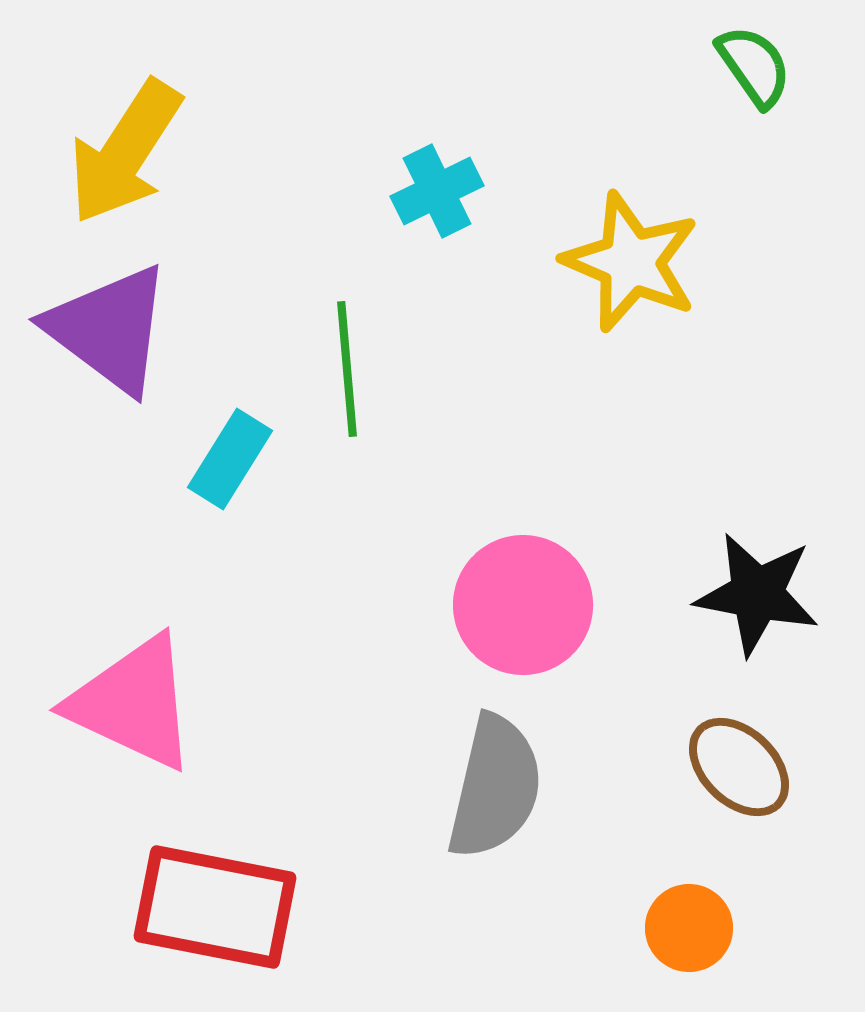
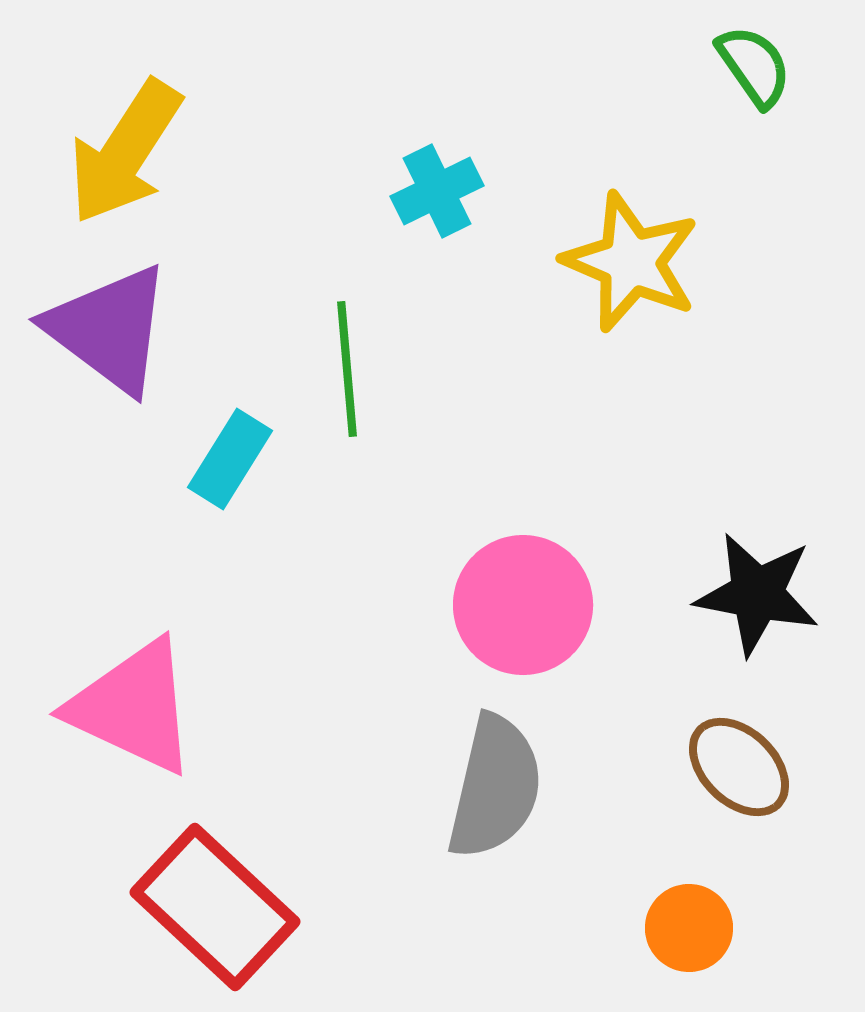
pink triangle: moved 4 px down
red rectangle: rotated 32 degrees clockwise
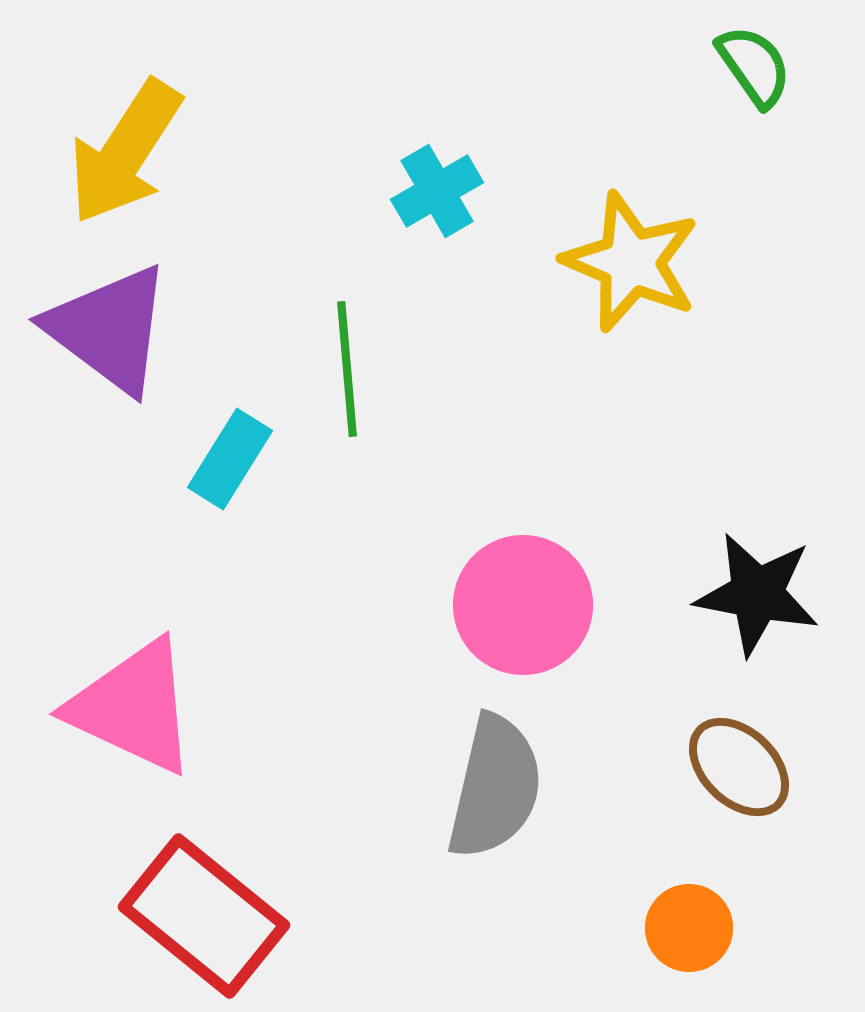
cyan cross: rotated 4 degrees counterclockwise
red rectangle: moved 11 px left, 9 px down; rotated 4 degrees counterclockwise
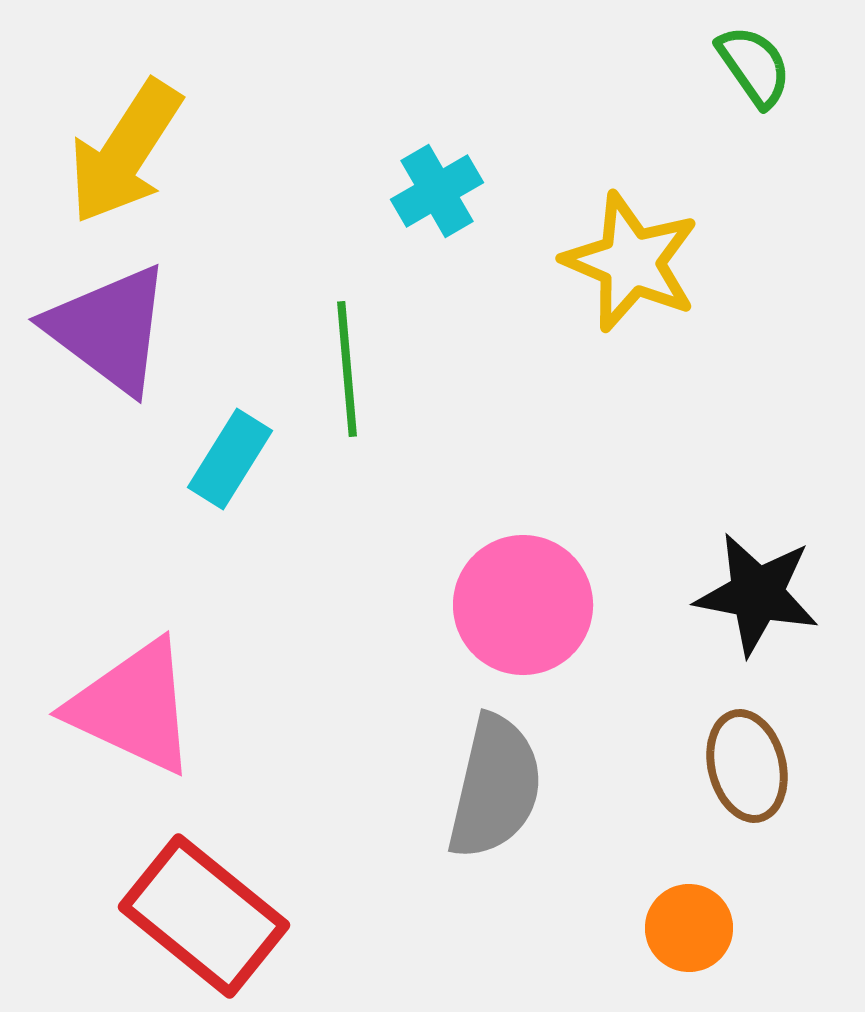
brown ellipse: moved 8 px right, 1 px up; rotated 32 degrees clockwise
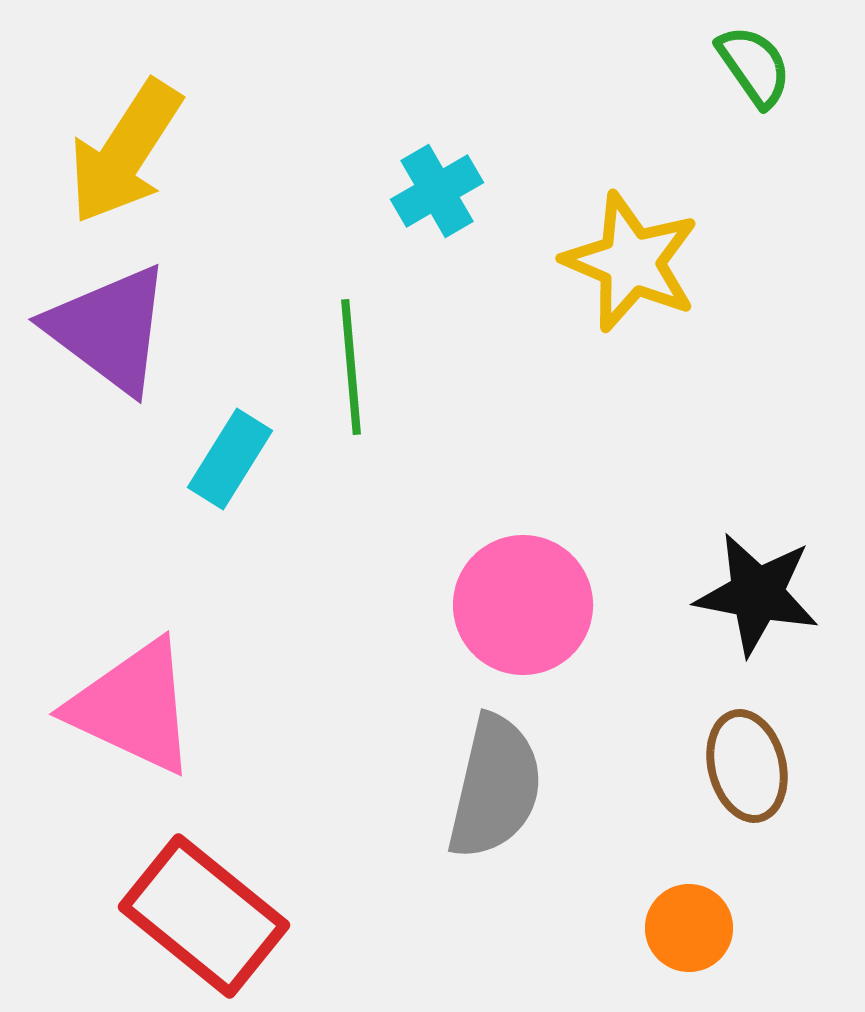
green line: moved 4 px right, 2 px up
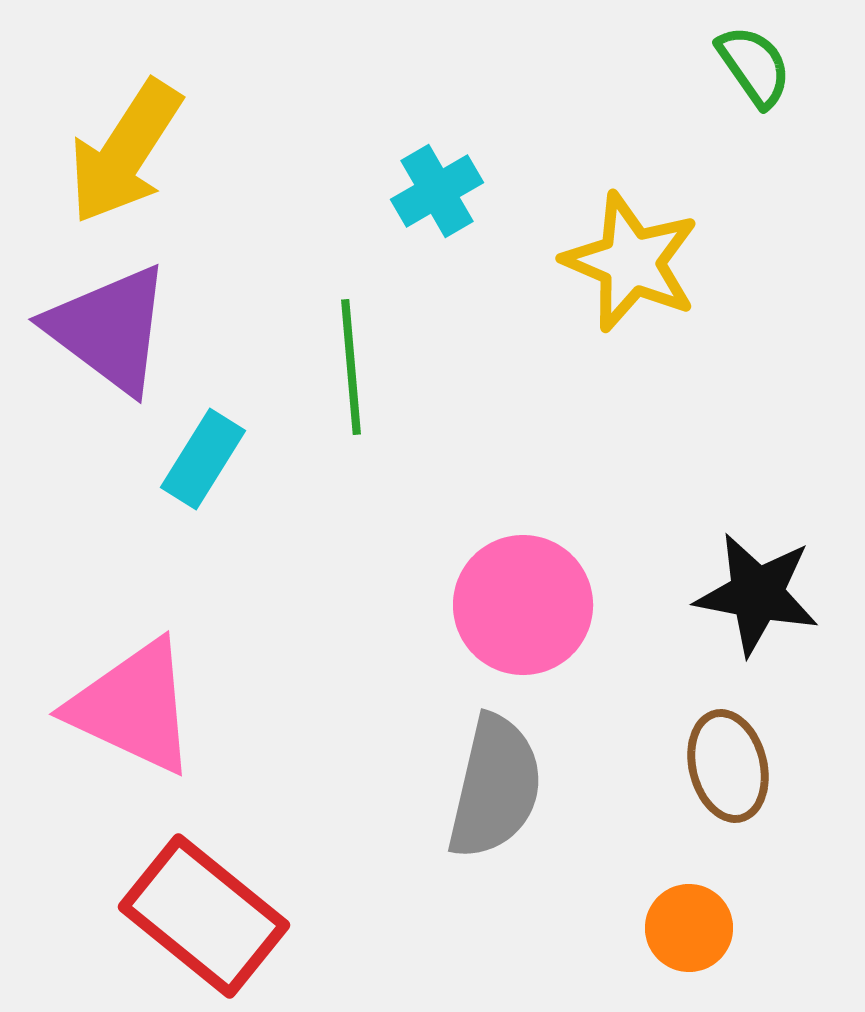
cyan rectangle: moved 27 px left
brown ellipse: moved 19 px left
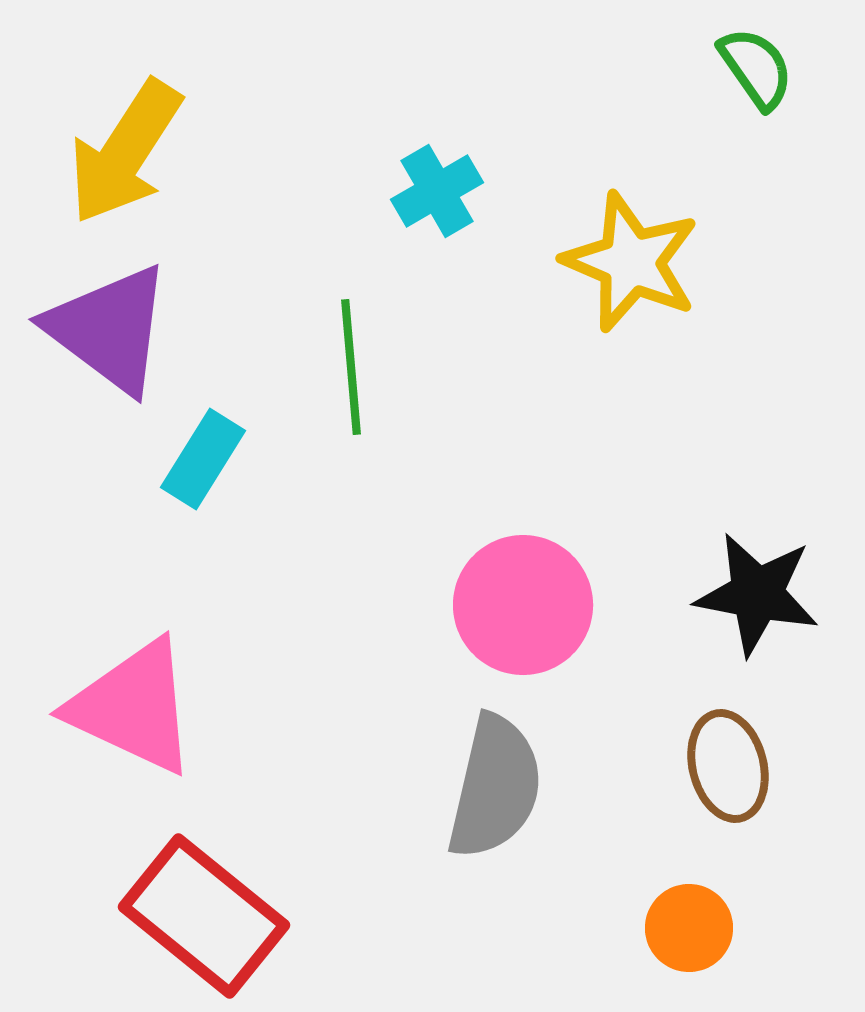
green semicircle: moved 2 px right, 2 px down
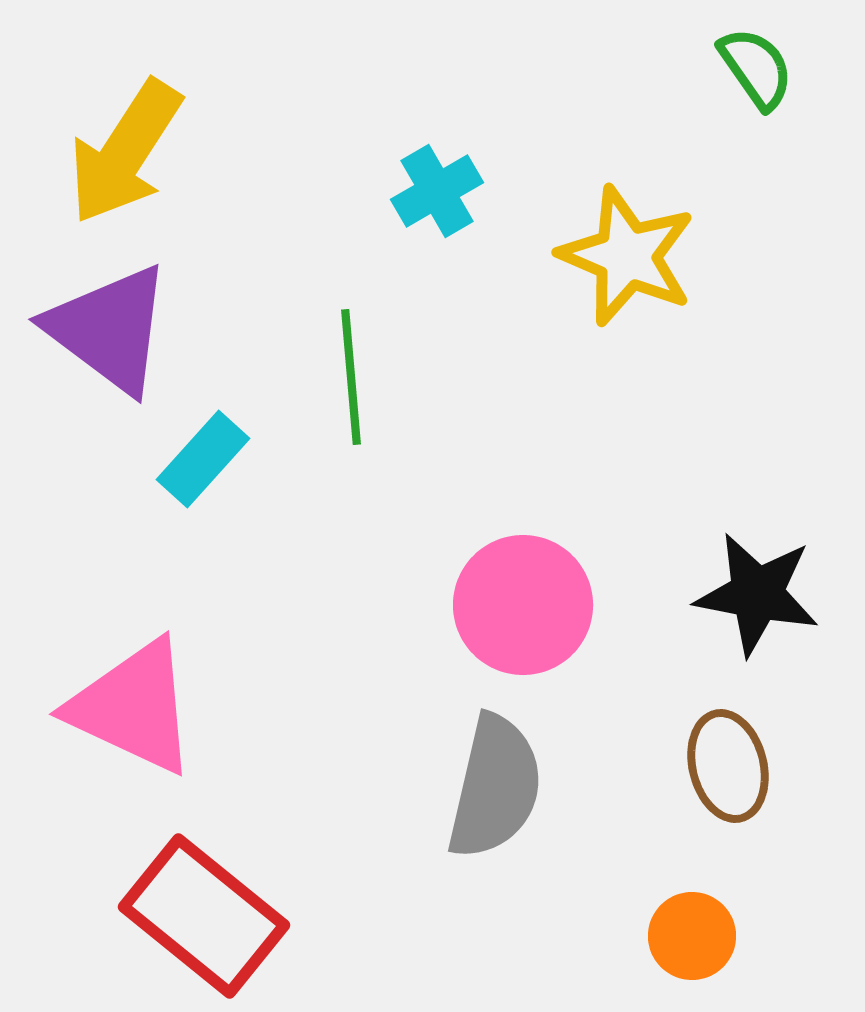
yellow star: moved 4 px left, 6 px up
green line: moved 10 px down
cyan rectangle: rotated 10 degrees clockwise
orange circle: moved 3 px right, 8 px down
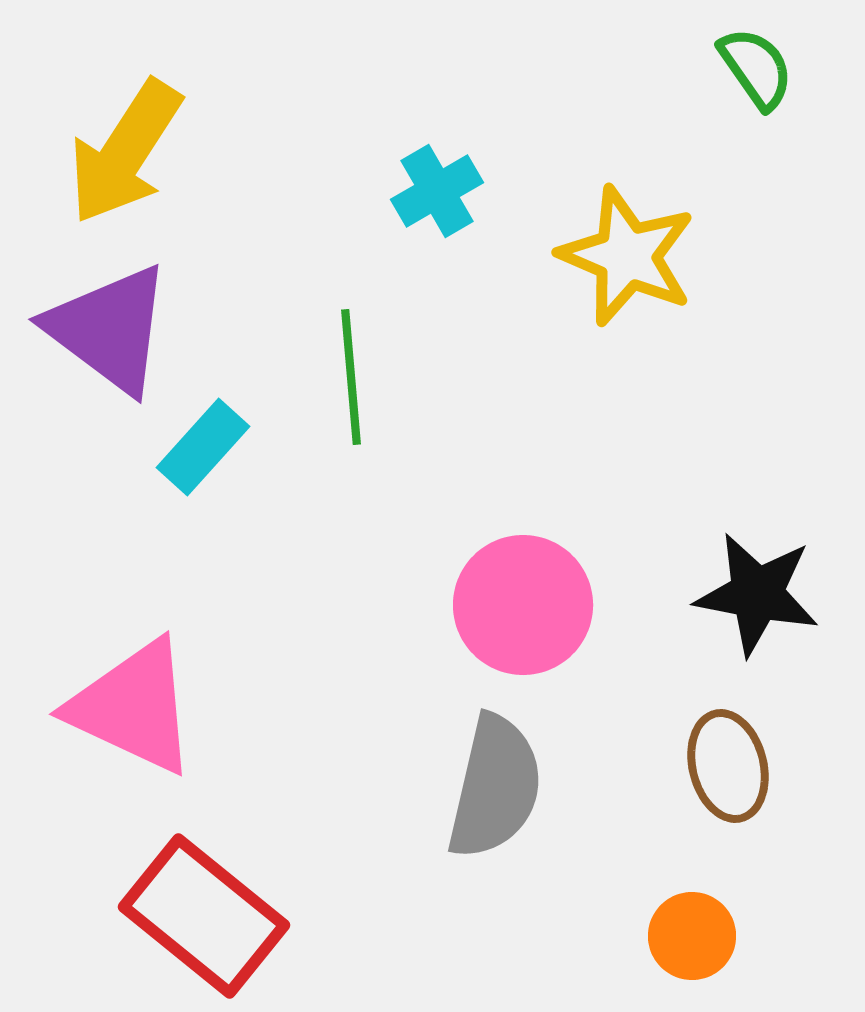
cyan rectangle: moved 12 px up
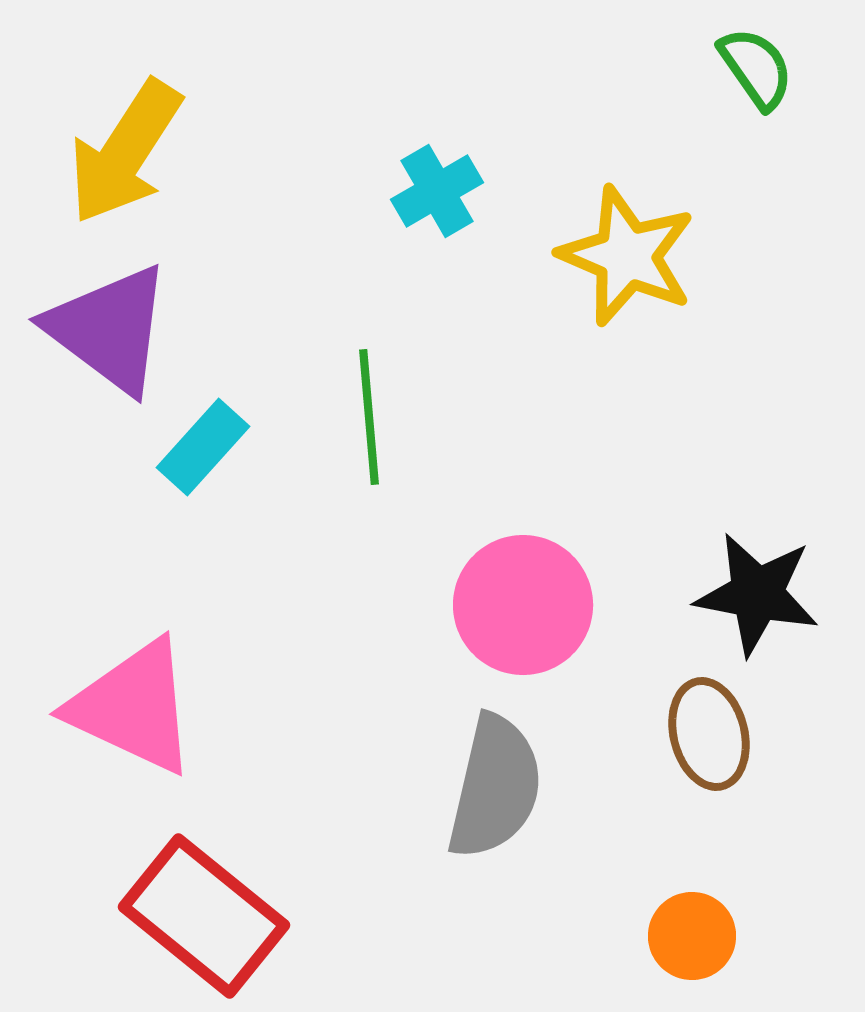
green line: moved 18 px right, 40 px down
brown ellipse: moved 19 px left, 32 px up
